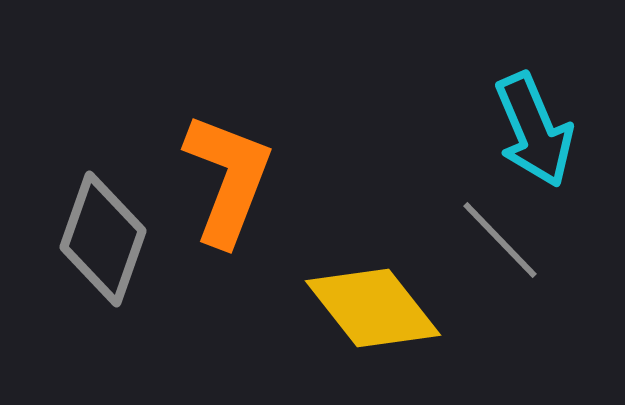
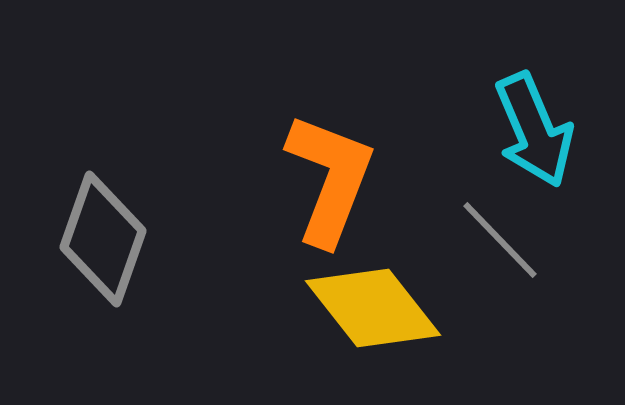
orange L-shape: moved 102 px right
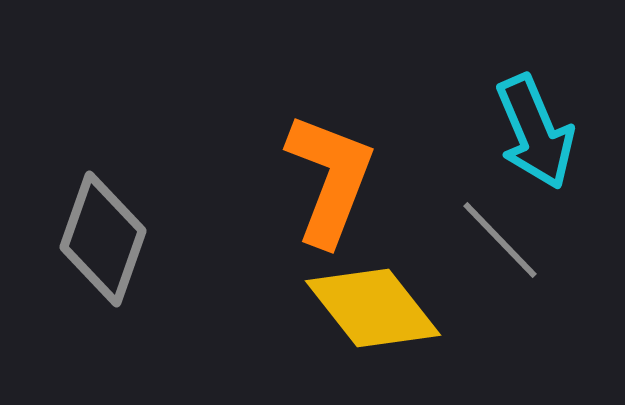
cyan arrow: moved 1 px right, 2 px down
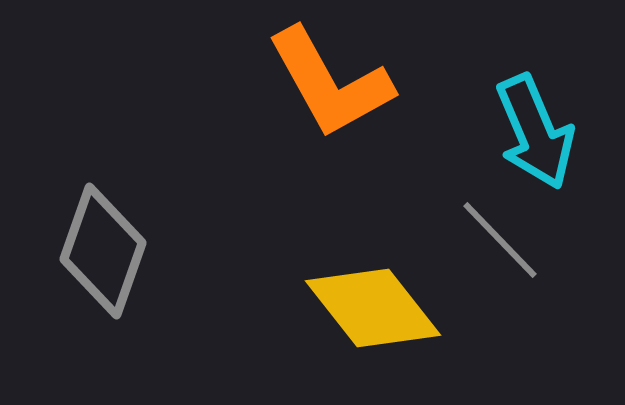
orange L-shape: moved 96 px up; rotated 130 degrees clockwise
gray diamond: moved 12 px down
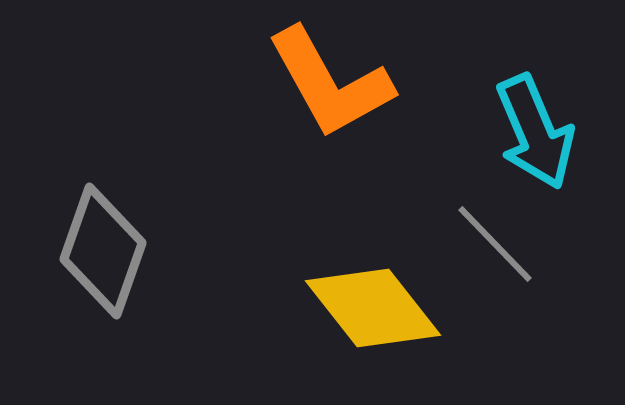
gray line: moved 5 px left, 4 px down
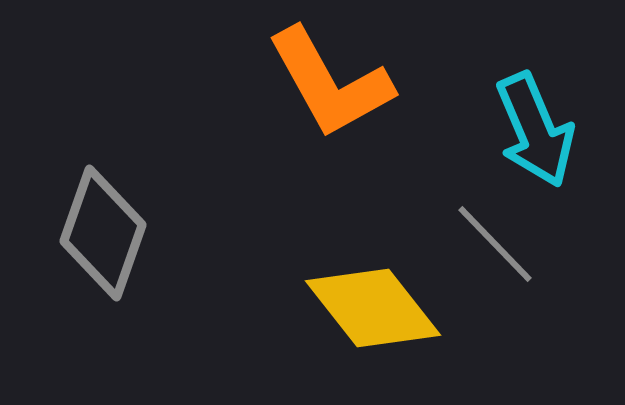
cyan arrow: moved 2 px up
gray diamond: moved 18 px up
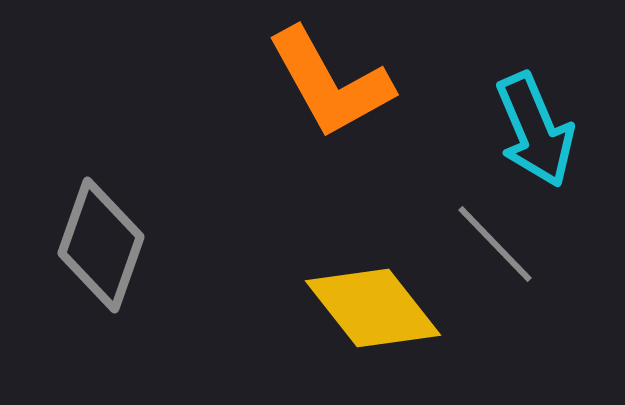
gray diamond: moved 2 px left, 12 px down
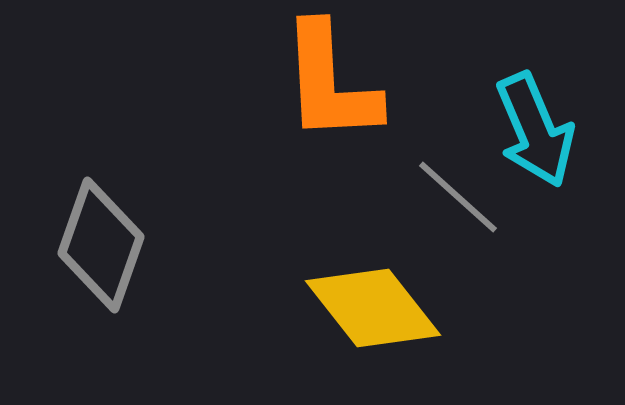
orange L-shape: rotated 26 degrees clockwise
gray line: moved 37 px left, 47 px up; rotated 4 degrees counterclockwise
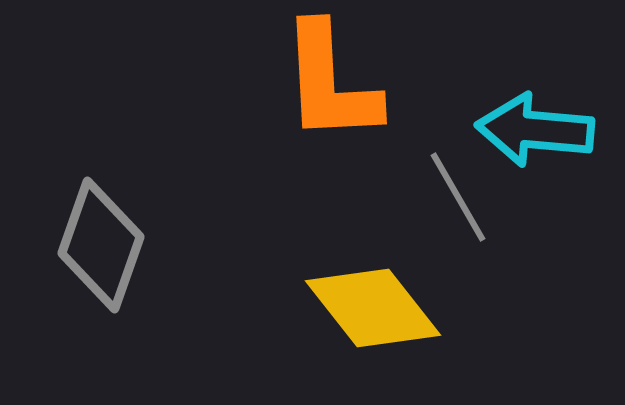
cyan arrow: rotated 118 degrees clockwise
gray line: rotated 18 degrees clockwise
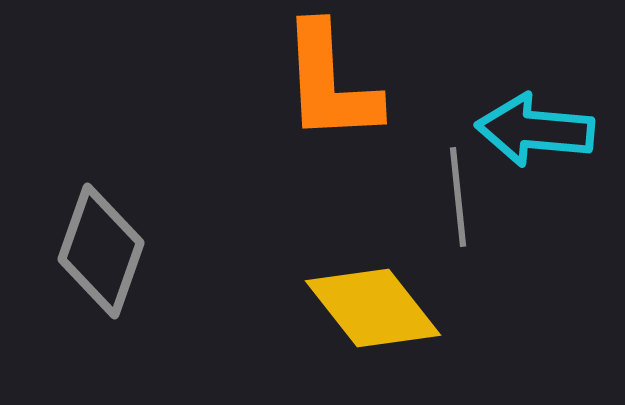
gray line: rotated 24 degrees clockwise
gray diamond: moved 6 px down
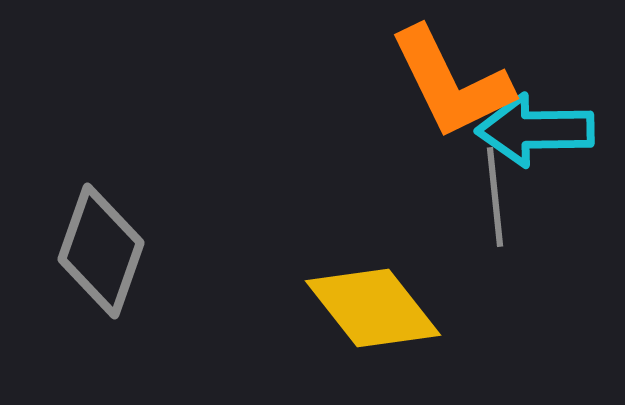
orange L-shape: moved 121 px right; rotated 23 degrees counterclockwise
cyan arrow: rotated 6 degrees counterclockwise
gray line: moved 37 px right
